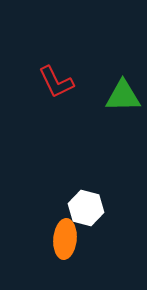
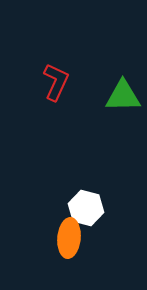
red L-shape: rotated 129 degrees counterclockwise
orange ellipse: moved 4 px right, 1 px up
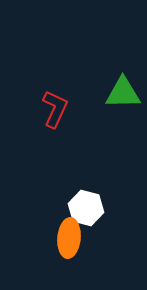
red L-shape: moved 1 px left, 27 px down
green triangle: moved 3 px up
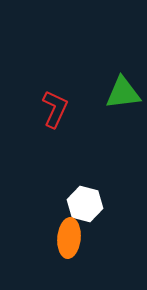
green triangle: rotated 6 degrees counterclockwise
white hexagon: moved 1 px left, 4 px up
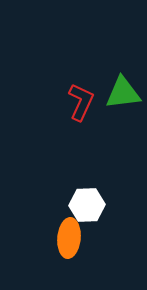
red L-shape: moved 26 px right, 7 px up
white hexagon: moved 2 px right, 1 px down; rotated 16 degrees counterclockwise
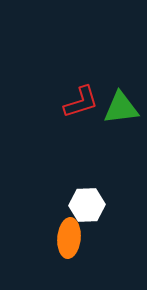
green triangle: moved 2 px left, 15 px down
red L-shape: rotated 48 degrees clockwise
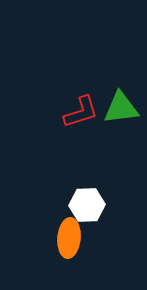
red L-shape: moved 10 px down
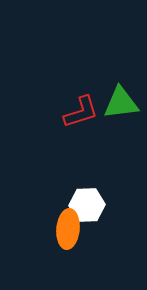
green triangle: moved 5 px up
orange ellipse: moved 1 px left, 9 px up
